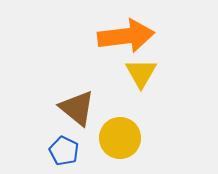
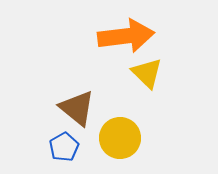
yellow triangle: moved 6 px right; rotated 16 degrees counterclockwise
blue pentagon: moved 4 px up; rotated 16 degrees clockwise
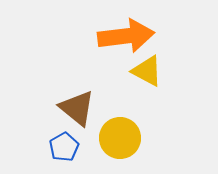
yellow triangle: moved 2 px up; rotated 16 degrees counterclockwise
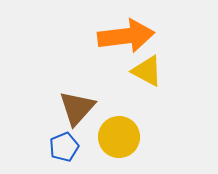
brown triangle: rotated 33 degrees clockwise
yellow circle: moved 1 px left, 1 px up
blue pentagon: rotated 8 degrees clockwise
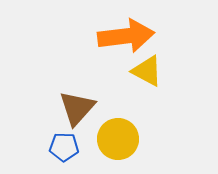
yellow circle: moved 1 px left, 2 px down
blue pentagon: rotated 24 degrees clockwise
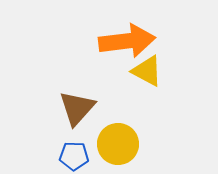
orange arrow: moved 1 px right, 5 px down
yellow circle: moved 5 px down
blue pentagon: moved 10 px right, 9 px down
